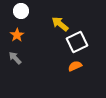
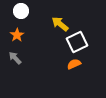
orange semicircle: moved 1 px left, 2 px up
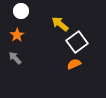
white square: rotated 10 degrees counterclockwise
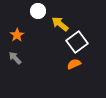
white circle: moved 17 px right
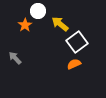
orange star: moved 8 px right, 10 px up
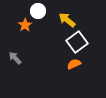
yellow arrow: moved 7 px right, 4 px up
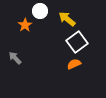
white circle: moved 2 px right
yellow arrow: moved 1 px up
